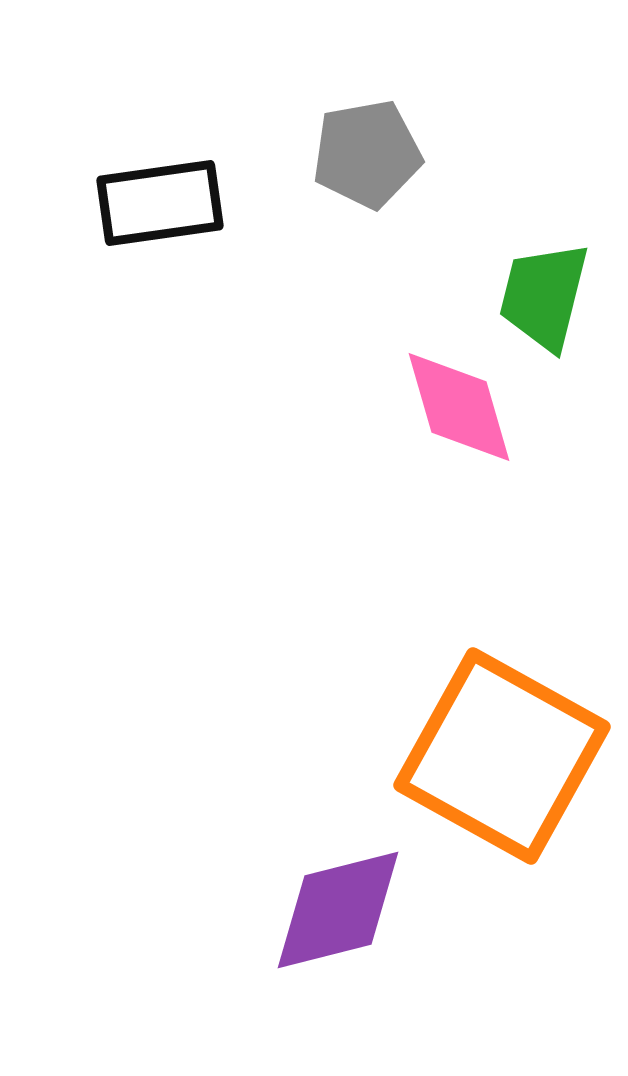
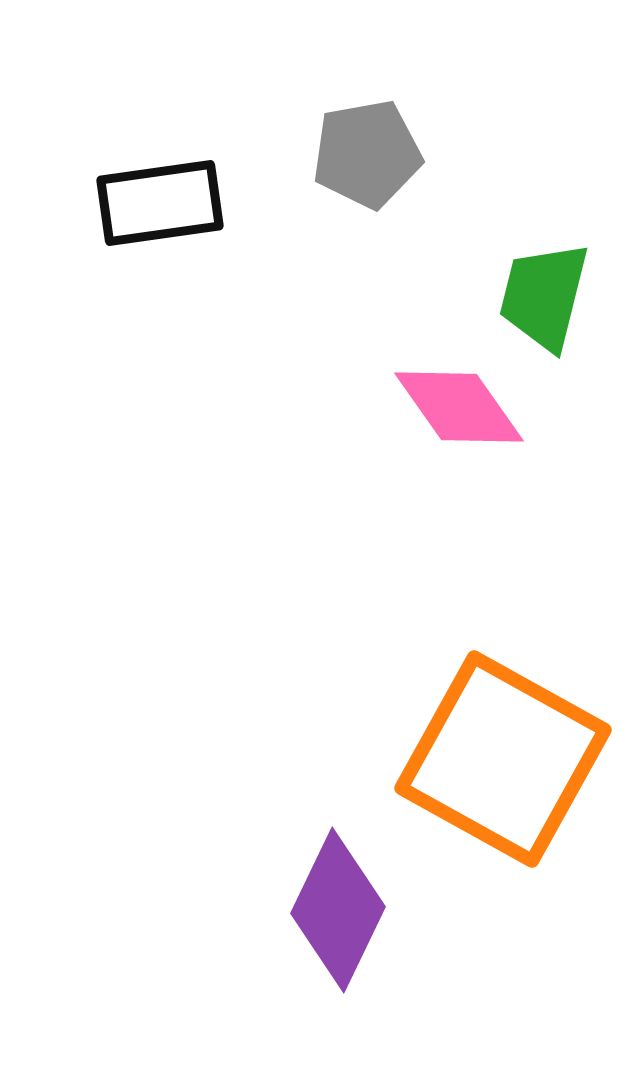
pink diamond: rotated 19 degrees counterclockwise
orange square: moved 1 px right, 3 px down
purple diamond: rotated 50 degrees counterclockwise
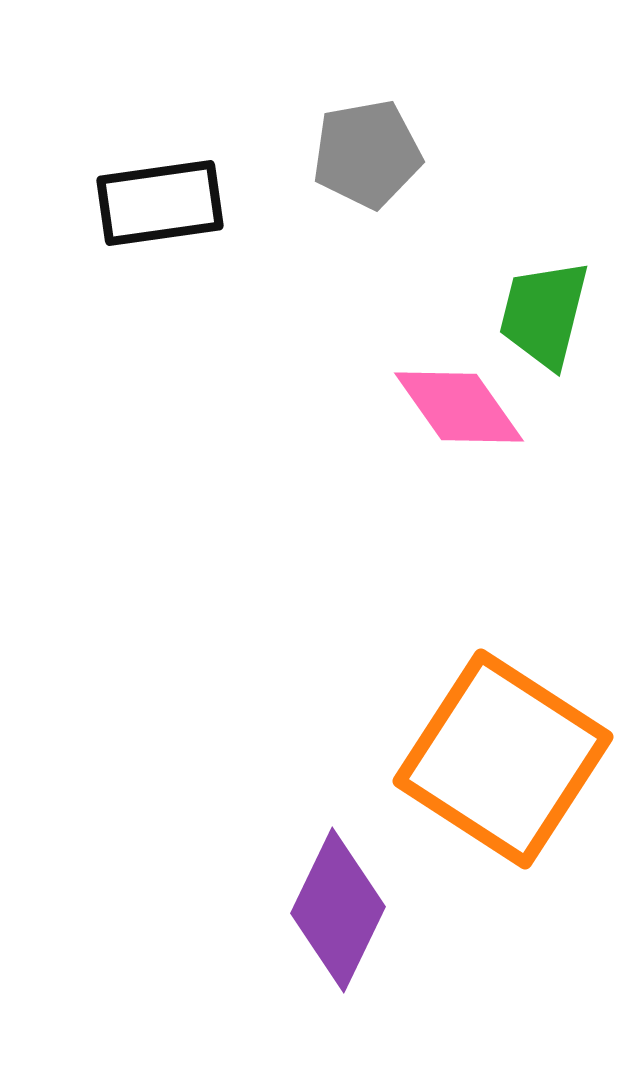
green trapezoid: moved 18 px down
orange square: rotated 4 degrees clockwise
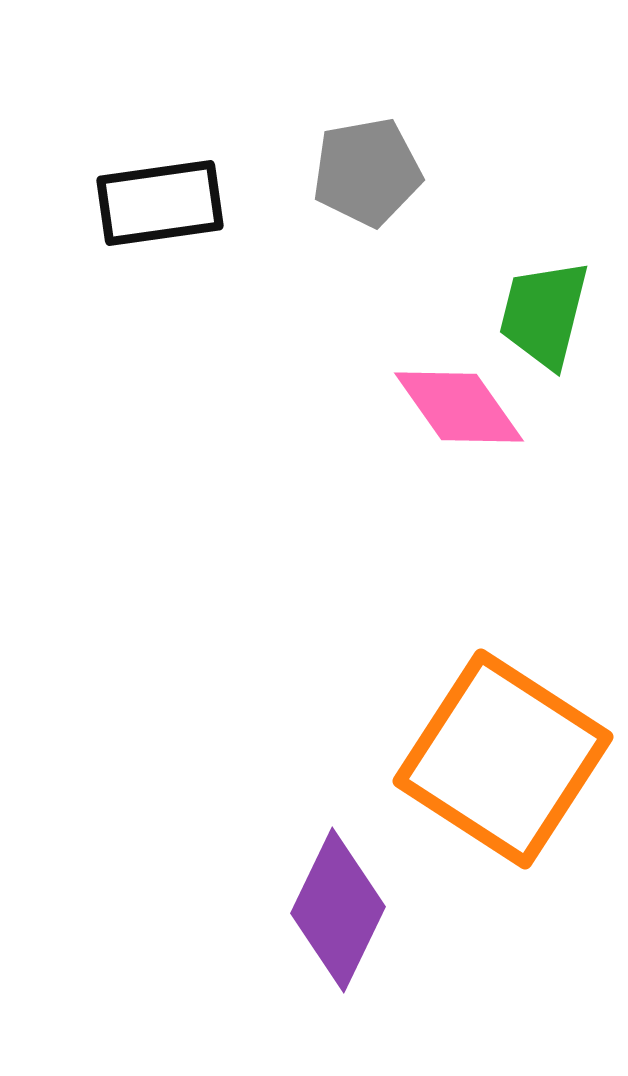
gray pentagon: moved 18 px down
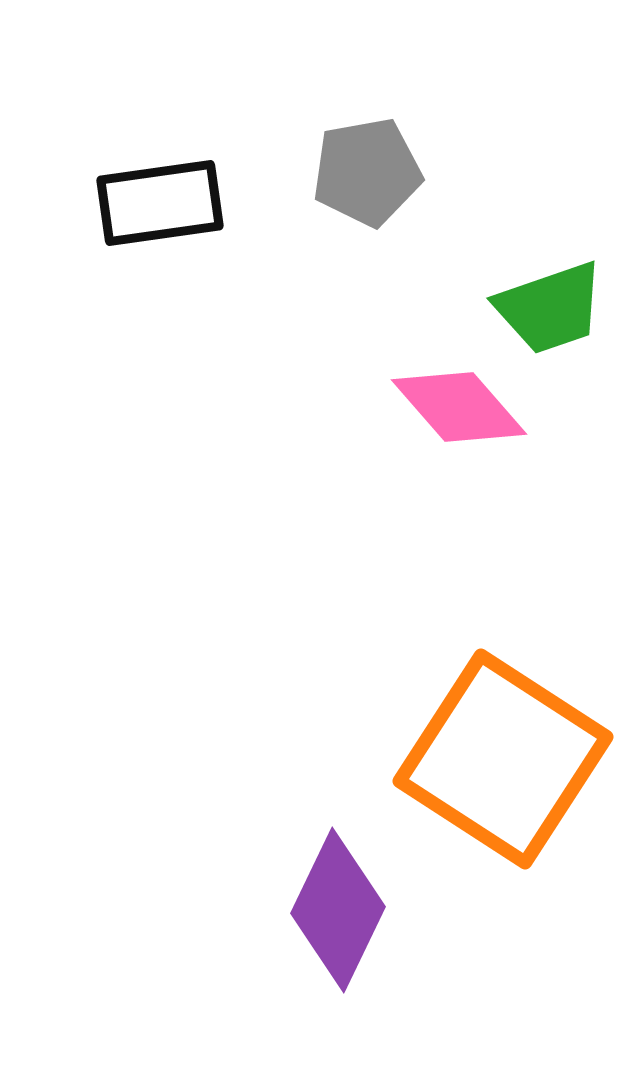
green trapezoid: moved 6 px right, 6 px up; rotated 123 degrees counterclockwise
pink diamond: rotated 6 degrees counterclockwise
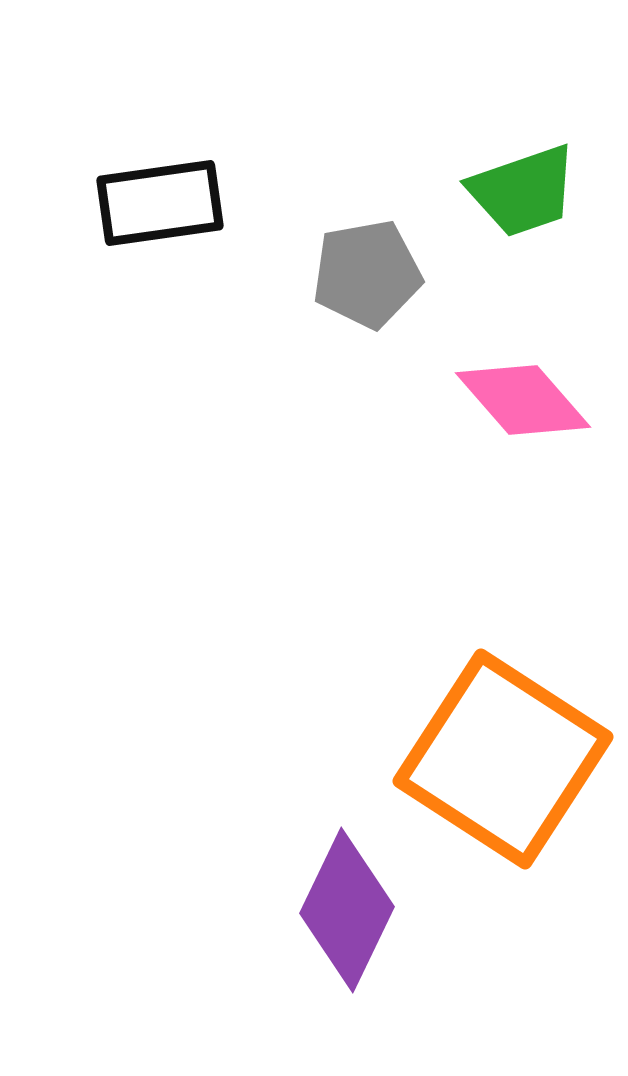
gray pentagon: moved 102 px down
green trapezoid: moved 27 px left, 117 px up
pink diamond: moved 64 px right, 7 px up
purple diamond: moved 9 px right
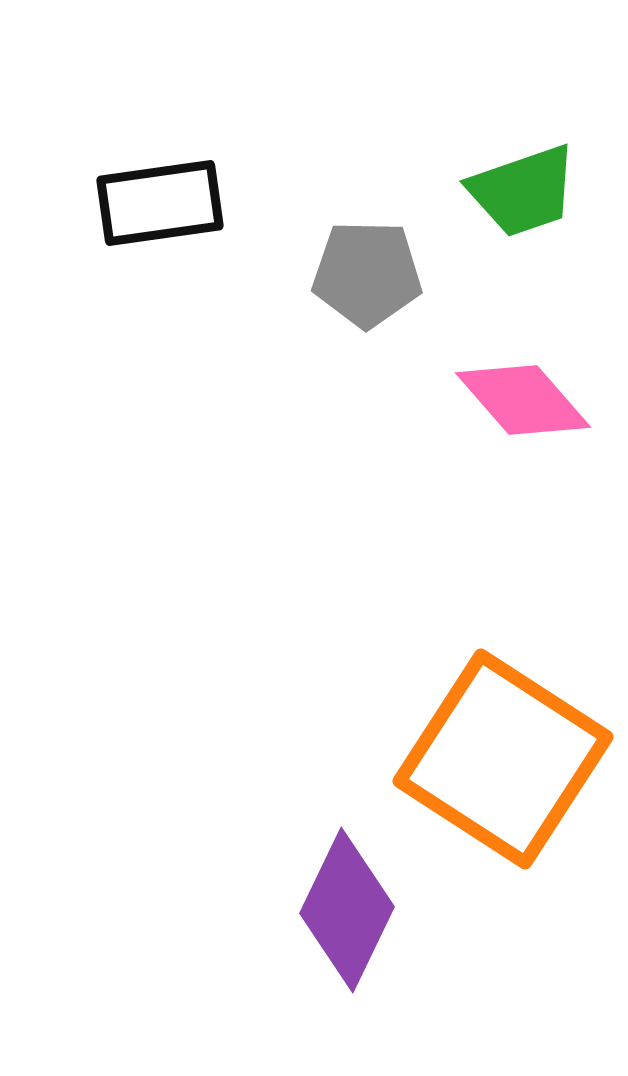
gray pentagon: rotated 11 degrees clockwise
